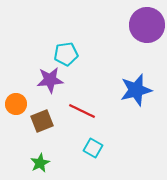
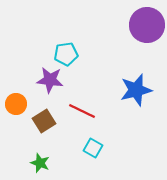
purple star: rotated 12 degrees clockwise
brown square: moved 2 px right; rotated 10 degrees counterclockwise
green star: rotated 24 degrees counterclockwise
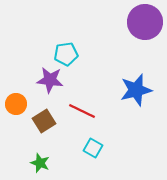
purple circle: moved 2 px left, 3 px up
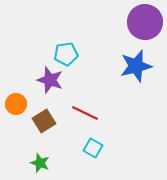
purple star: rotated 12 degrees clockwise
blue star: moved 24 px up
red line: moved 3 px right, 2 px down
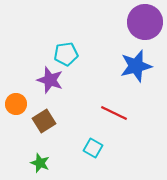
red line: moved 29 px right
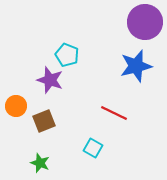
cyan pentagon: moved 1 px right, 1 px down; rotated 30 degrees clockwise
orange circle: moved 2 px down
brown square: rotated 10 degrees clockwise
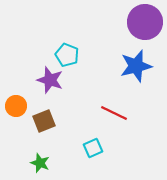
cyan square: rotated 36 degrees clockwise
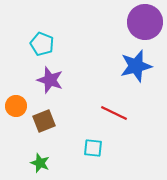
cyan pentagon: moved 25 px left, 11 px up
cyan square: rotated 30 degrees clockwise
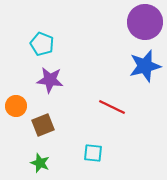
blue star: moved 9 px right
purple star: rotated 12 degrees counterclockwise
red line: moved 2 px left, 6 px up
brown square: moved 1 px left, 4 px down
cyan square: moved 5 px down
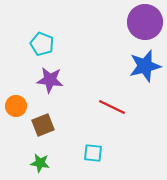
green star: rotated 12 degrees counterclockwise
